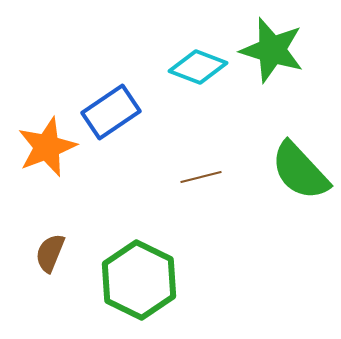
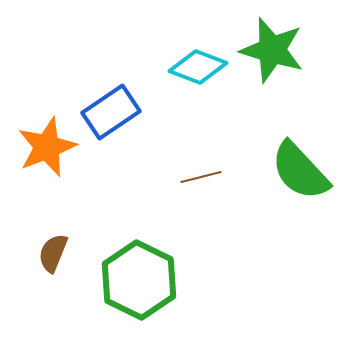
brown semicircle: moved 3 px right
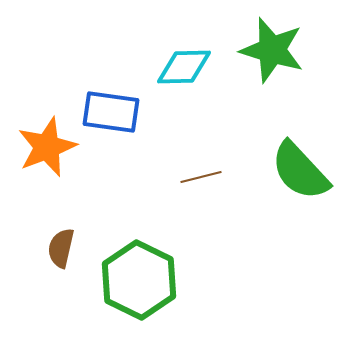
cyan diamond: moved 14 px left; rotated 22 degrees counterclockwise
blue rectangle: rotated 42 degrees clockwise
brown semicircle: moved 8 px right, 5 px up; rotated 9 degrees counterclockwise
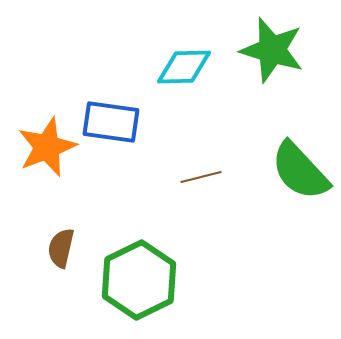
blue rectangle: moved 10 px down
green hexagon: rotated 8 degrees clockwise
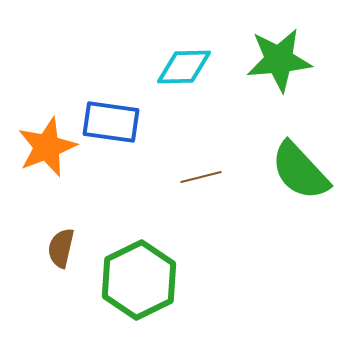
green star: moved 7 px right, 10 px down; rotated 22 degrees counterclockwise
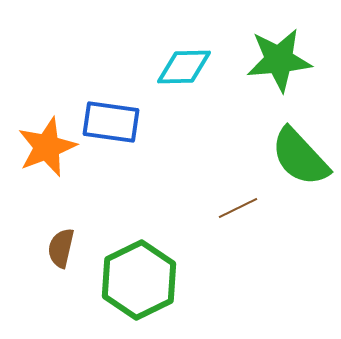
green semicircle: moved 14 px up
brown line: moved 37 px right, 31 px down; rotated 12 degrees counterclockwise
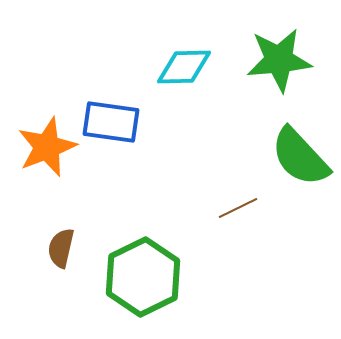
green hexagon: moved 4 px right, 3 px up
